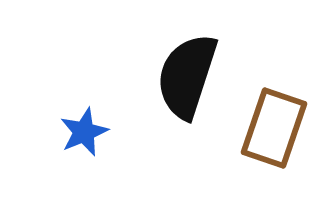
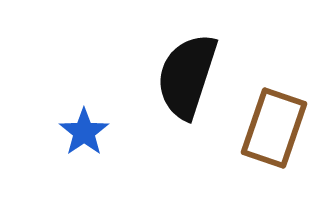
blue star: rotated 12 degrees counterclockwise
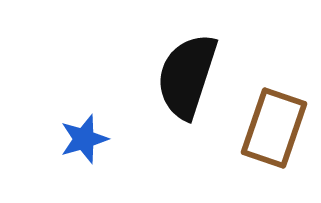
blue star: moved 7 px down; rotated 18 degrees clockwise
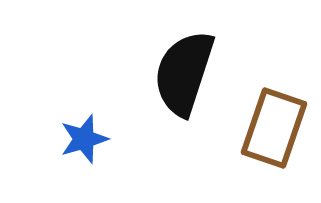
black semicircle: moved 3 px left, 3 px up
